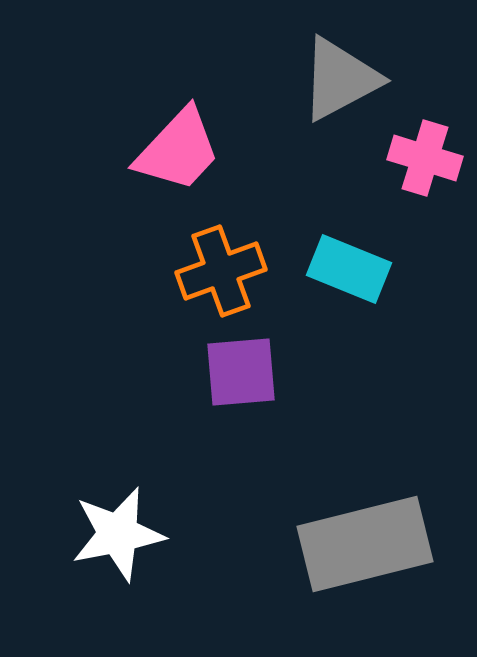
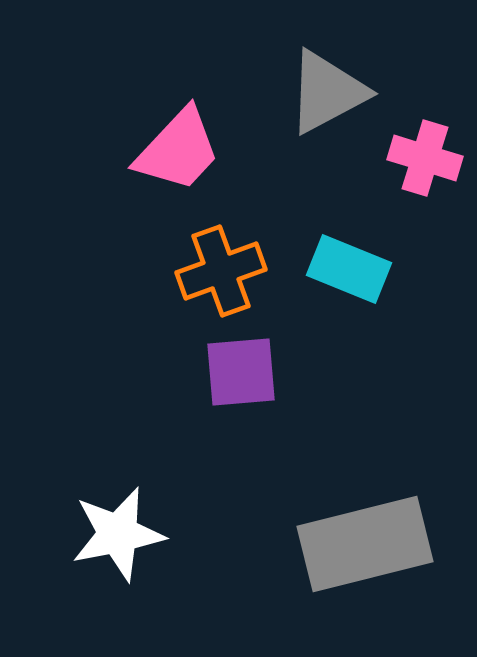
gray triangle: moved 13 px left, 13 px down
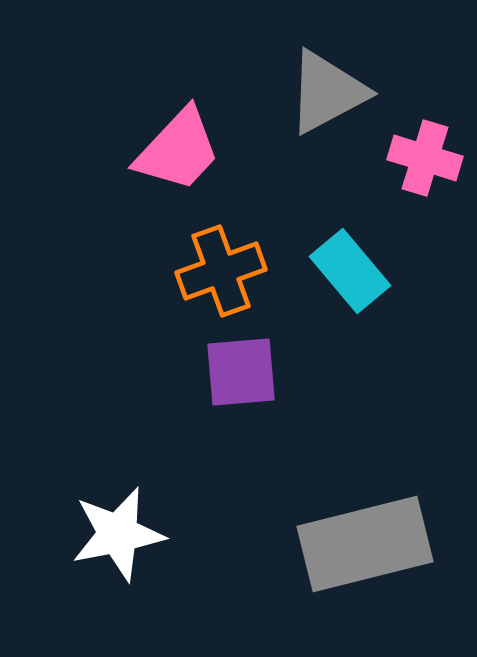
cyan rectangle: moved 1 px right, 2 px down; rotated 28 degrees clockwise
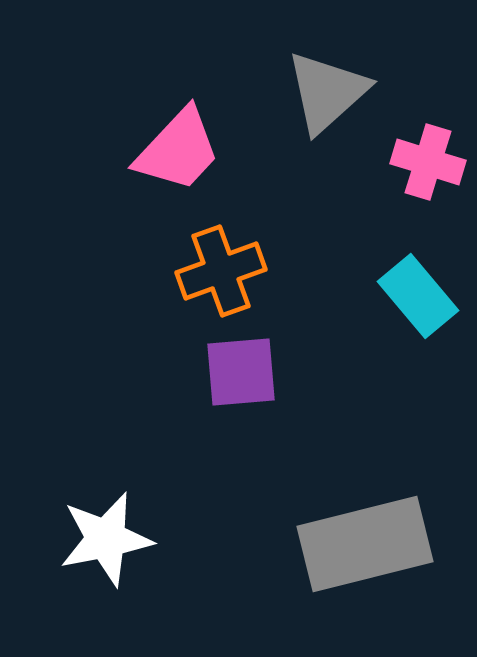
gray triangle: rotated 14 degrees counterclockwise
pink cross: moved 3 px right, 4 px down
cyan rectangle: moved 68 px right, 25 px down
white star: moved 12 px left, 5 px down
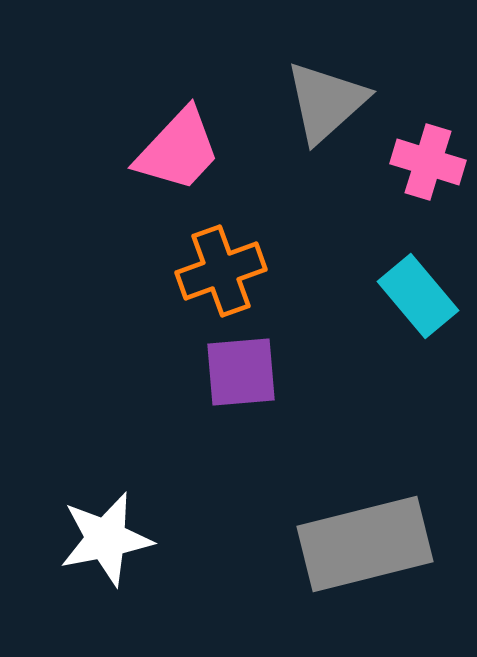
gray triangle: moved 1 px left, 10 px down
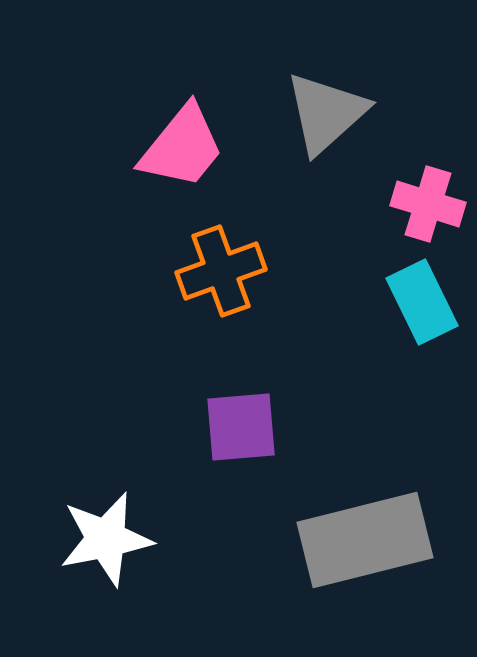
gray triangle: moved 11 px down
pink trapezoid: moved 4 px right, 3 px up; rotated 4 degrees counterclockwise
pink cross: moved 42 px down
cyan rectangle: moved 4 px right, 6 px down; rotated 14 degrees clockwise
purple square: moved 55 px down
gray rectangle: moved 4 px up
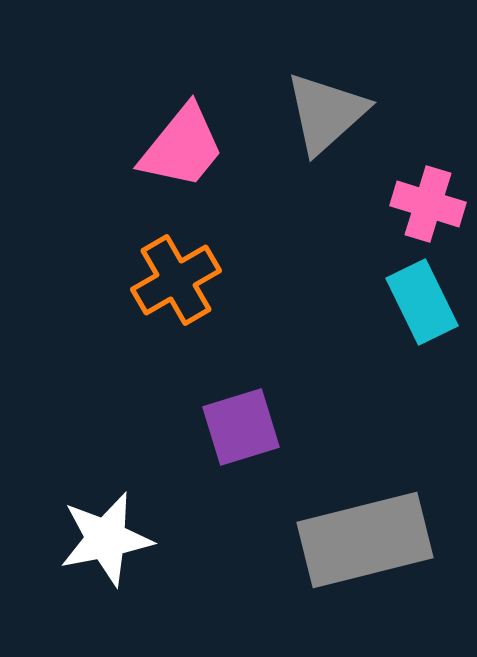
orange cross: moved 45 px left, 9 px down; rotated 10 degrees counterclockwise
purple square: rotated 12 degrees counterclockwise
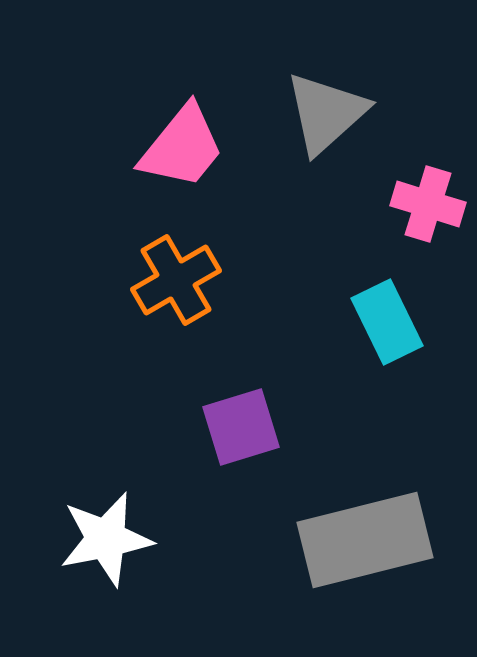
cyan rectangle: moved 35 px left, 20 px down
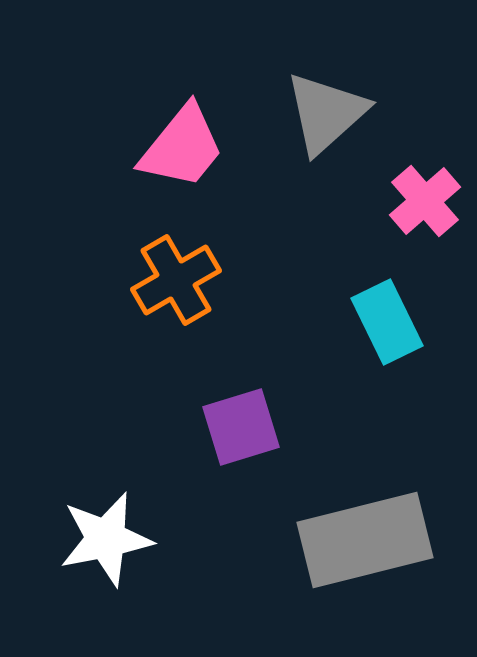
pink cross: moved 3 px left, 3 px up; rotated 32 degrees clockwise
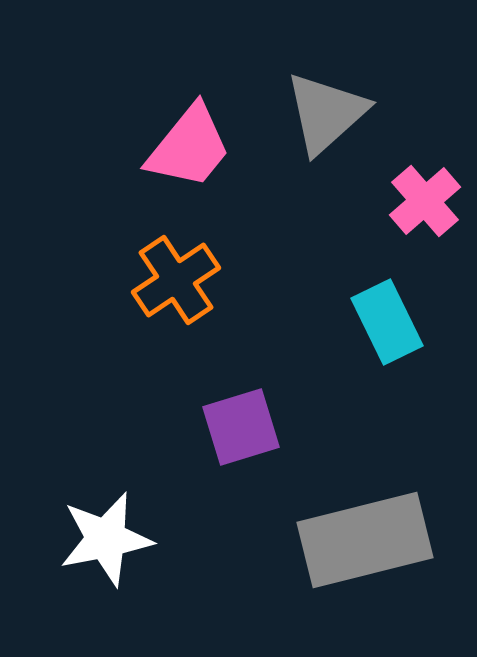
pink trapezoid: moved 7 px right
orange cross: rotated 4 degrees counterclockwise
